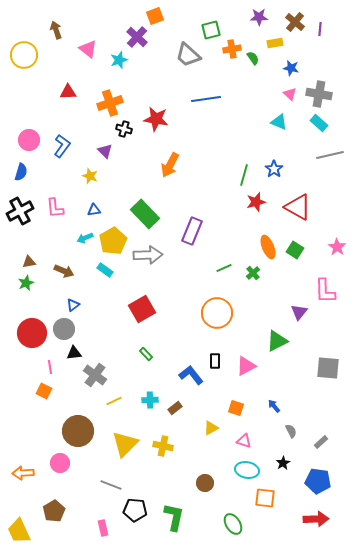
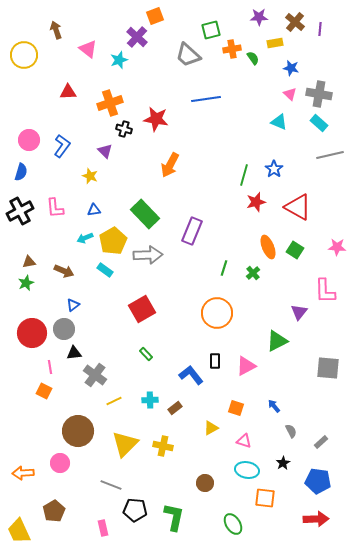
pink star at (337, 247): rotated 30 degrees counterclockwise
green line at (224, 268): rotated 49 degrees counterclockwise
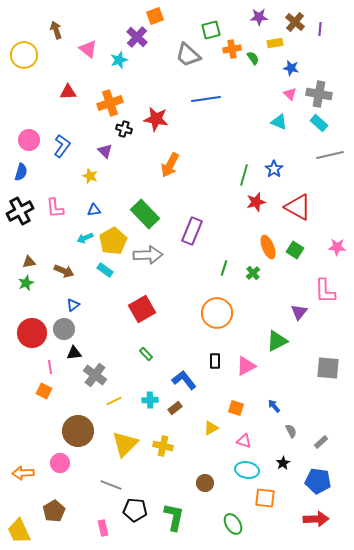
blue L-shape at (191, 375): moved 7 px left, 5 px down
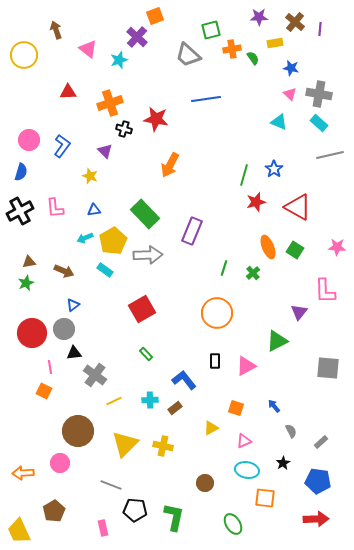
pink triangle at (244, 441): rotated 42 degrees counterclockwise
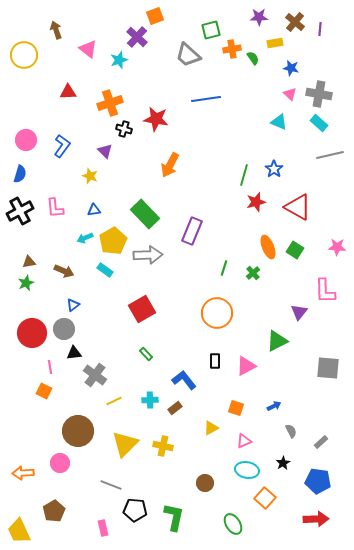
pink circle at (29, 140): moved 3 px left
blue semicircle at (21, 172): moved 1 px left, 2 px down
blue arrow at (274, 406): rotated 104 degrees clockwise
orange square at (265, 498): rotated 35 degrees clockwise
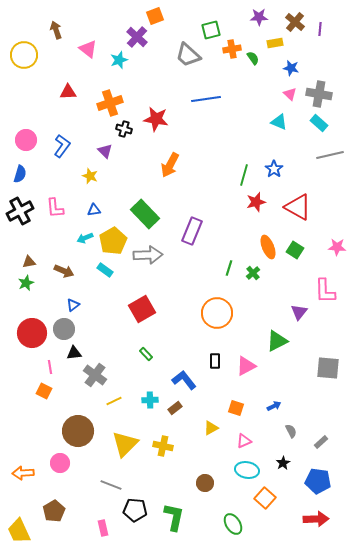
green line at (224, 268): moved 5 px right
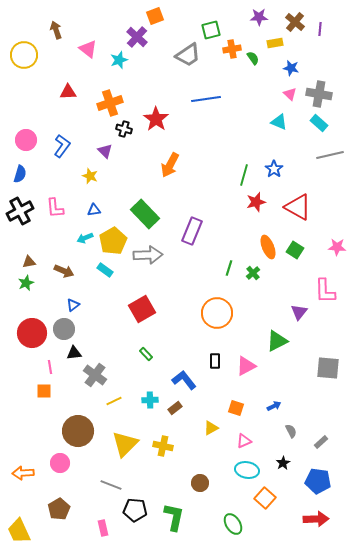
gray trapezoid at (188, 55): rotated 76 degrees counterclockwise
red star at (156, 119): rotated 25 degrees clockwise
orange square at (44, 391): rotated 28 degrees counterclockwise
brown circle at (205, 483): moved 5 px left
brown pentagon at (54, 511): moved 5 px right, 2 px up
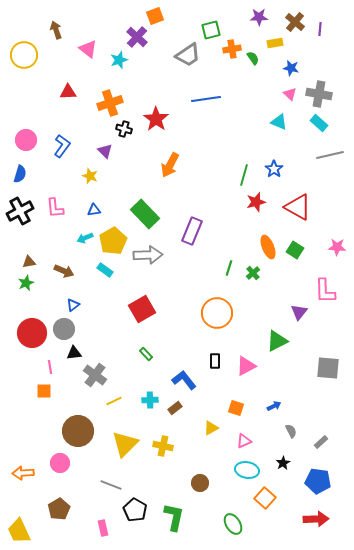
black pentagon at (135, 510): rotated 25 degrees clockwise
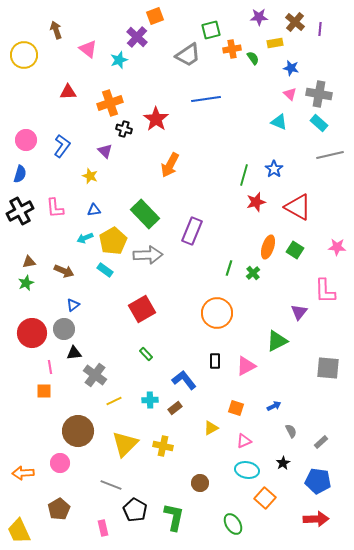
orange ellipse at (268, 247): rotated 40 degrees clockwise
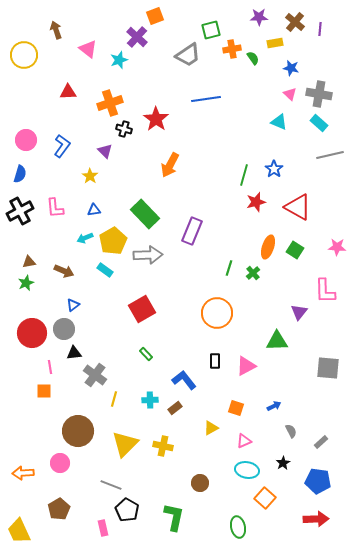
yellow star at (90, 176): rotated 14 degrees clockwise
green triangle at (277, 341): rotated 25 degrees clockwise
yellow line at (114, 401): moved 2 px up; rotated 49 degrees counterclockwise
black pentagon at (135, 510): moved 8 px left
green ellipse at (233, 524): moved 5 px right, 3 px down; rotated 20 degrees clockwise
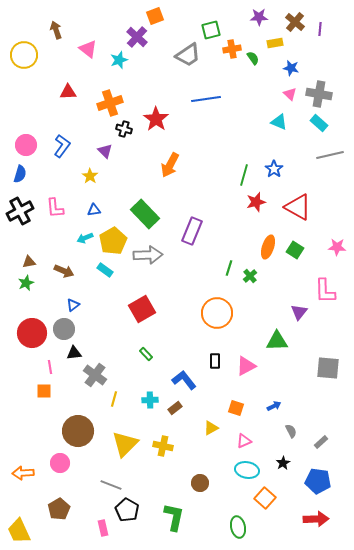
pink circle at (26, 140): moved 5 px down
green cross at (253, 273): moved 3 px left, 3 px down
